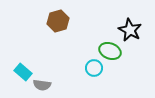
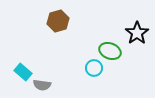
black star: moved 7 px right, 3 px down; rotated 10 degrees clockwise
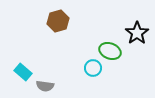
cyan circle: moved 1 px left
gray semicircle: moved 3 px right, 1 px down
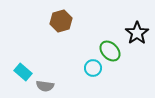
brown hexagon: moved 3 px right
green ellipse: rotated 25 degrees clockwise
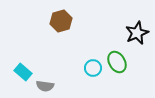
black star: rotated 10 degrees clockwise
green ellipse: moved 7 px right, 11 px down; rotated 15 degrees clockwise
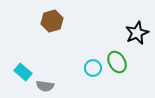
brown hexagon: moved 9 px left
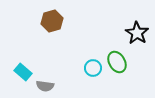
black star: rotated 15 degrees counterclockwise
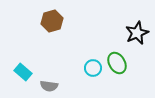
black star: rotated 15 degrees clockwise
green ellipse: moved 1 px down
gray semicircle: moved 4 px right
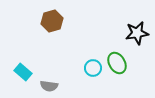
black star: rotated 15 degrees clockwise
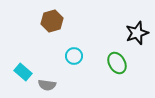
black star: rotated 10 degrees counterclockwise
cyan circle: moved 19 px left, 12 px up
gray semicircle: moved 2 px left, 1 px up
